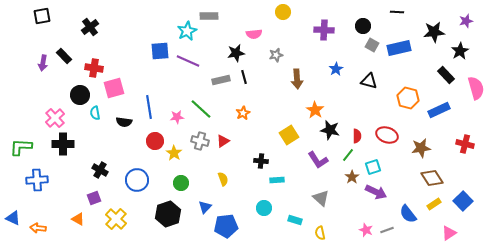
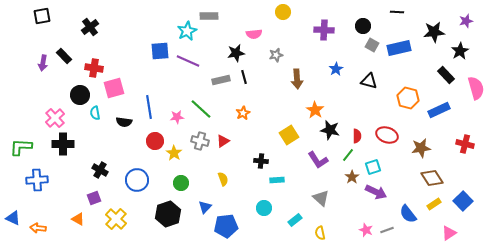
cyan rectangle at (295, 220): rotated 56 degrees counterclockwise
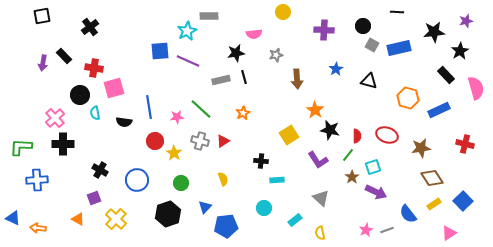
pink star at (366, 230): rotated 24 degrees clockwise
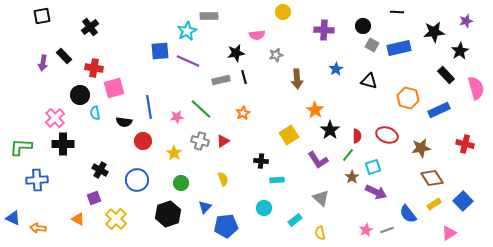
pink semicircle at (254, 34): moved 3 px right, 1 px down
black star at (330, 130): rotated 24 degrees clockwise
red circle at (155, 141): moved 12 px left
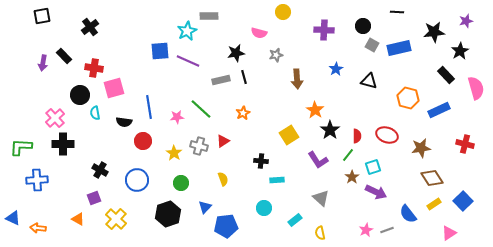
pink semicircle at (257, 35): moved 2 px right, 2 px up; rotated 21 degrees clockwise
gray cross at (200, 141): moved 1 px left, 5 px down
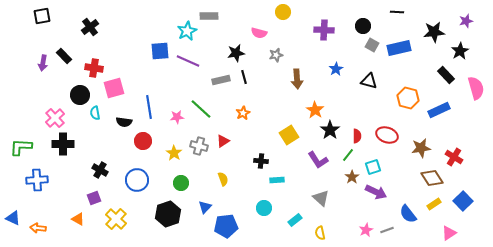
red cross at (465, 144): moved 11 px left, 13 px down; rotated 18 degrees clockwise
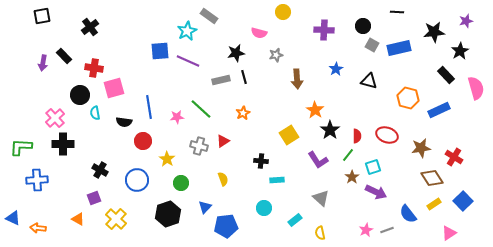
gray rectangle at (209, 16): rotated 36 degrees clockwise
yellow star at (174, 153): moved 7 px left, 6 px down
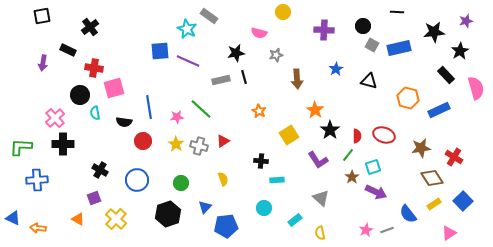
cyan star at (187, 31): moved 2 px up; rotated 18 degrees counterclockwise
black rectangle at (64, 56): moved 4 px right, 6 px up; rotated 21 degrees counterclockwise
orange star at (243, 113): moved 16 px right, 2 px up; rotated 16 degrees counterclockwise
red ellipse at (387, 135): moved 3 px left
yellow star at (167, 159): moved 9 px right, 15 px up
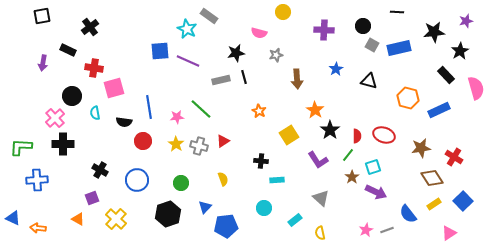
black circle at (80, 95): moved 8 px left, 1 px down
purple square at (94, 198): moved 2 px left
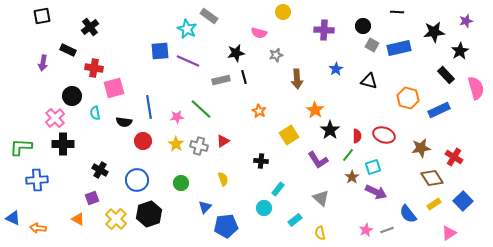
cyan rectangle at (277, 180): moved 1 px right, 9 px down; rotated 48 degrees counterclockwise
black hexagon at (168, 214): moved 19 px left
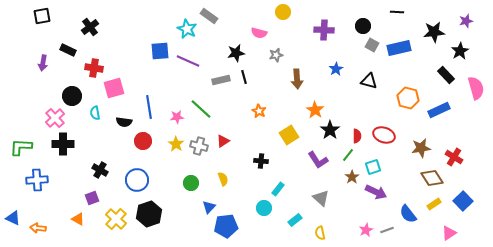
green circle at (181, 183): moved 10 px right
blue triangle at (205, 207): moved 4 px right
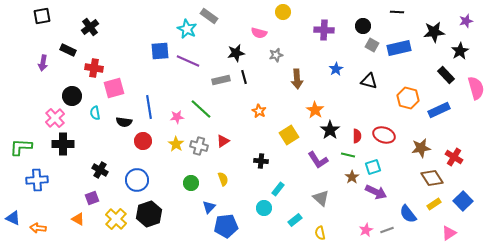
green line at (348, 155): rotated 64 degrees clockwise
